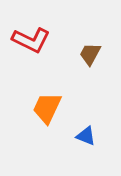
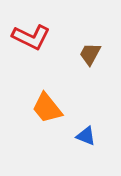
red L-shape: moved 3 px up
orange trapezoid: rotated 64 degrees counterclockwise
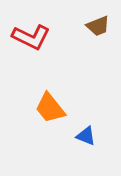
brown trapezoid: moved 8 px right, 28 px up; rotated 140 degrees counterclockwise
orange trapezoid: moved 3 px right
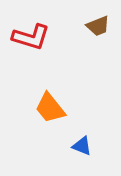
red L-shape: rotated 9 degrees counterclockwise
blue triangle: moved 4 px left, 10 px down
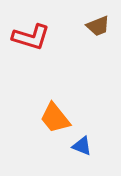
orange trapezoid: moved 5 px right, 10 px down
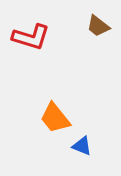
brown trapezoid: rotated 60 degrees clockwise
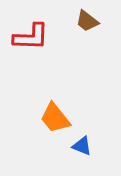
brown trapezoid: moved 11 px left, 5 px up
red L-shape: rotated 15 degrees counterclockwise
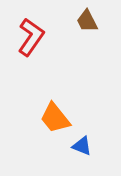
brown trapezoid: rotated 25 degrees clockwise
red L-shape: rotated 57 degrees counterclockwise
